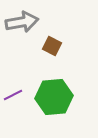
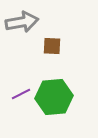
brown square: rotated 24 degrees counterclockwise
purple line: moved 8 px right, 1 px up
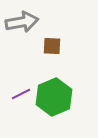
green hexagon: rotated 18 degrees counterclockwise
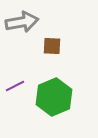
purple line: moved 6 px left, 8 px up
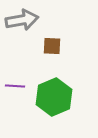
gray arrow: moved 2 px up
purple line: rotated 30 degrees clockwise
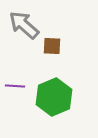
gray arrow: moved 2 px right, 5 px down; rotated 128 degrees counterclockwise
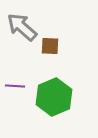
gray arrow: moved 2 px left, 2 px down
brown square: moved 2 px left
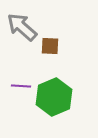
purple line: moved 6 px right
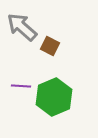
brown square: rotated 24 degrees clockwise
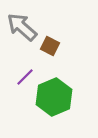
purple line: moved 4 px right, 9 px up; rotated 48 degrees counterclockwise
